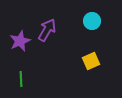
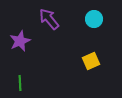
cyan circle: moved 2 px right, 2 px up
purple arrow: moved 2 px right, 11 px up; rotated 70 degrees counterclockwise
green line: moved 1 px left, 4 px down
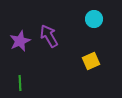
purple arrow: moved 17 px down; rotated 10 degrees clockwise
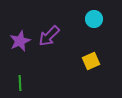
purple arrow: rotated 105 degrees counterclockwise
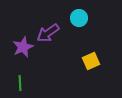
cyan circle: moved 15 px left, 1 px up
purple arrow: moved 1 px left, 3 px up; rotated 10 degrees clockwise
purple star: moved 3 px right, 6 px down
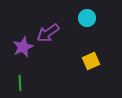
cyan circle: moved 8 px right
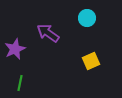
purple arrow: rotated 70 degrees clockwise
purple star: moved 8 px left, 2 px down
green line: rotated 14 degrees clockwise
